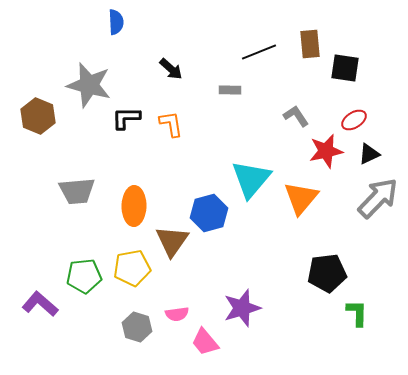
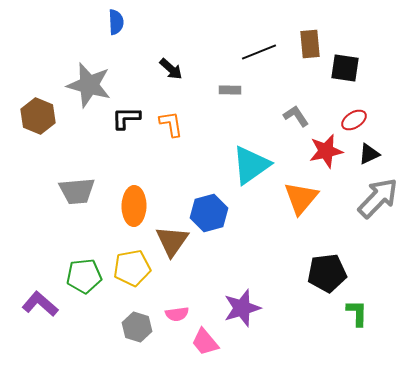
cyan triangle: moved 14 px up; rotated 15 degrees clockwise
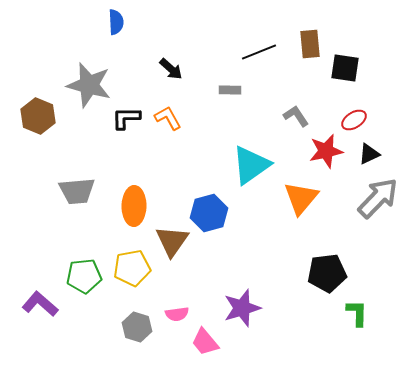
orange L-shape: moved 3 px left, 6 px up; rotated 20 degrees counterclockwise
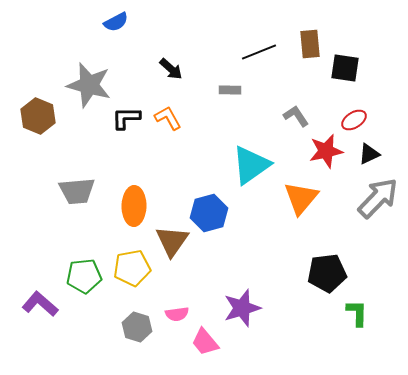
blue semicircle: rotated 65 degrees clockwise
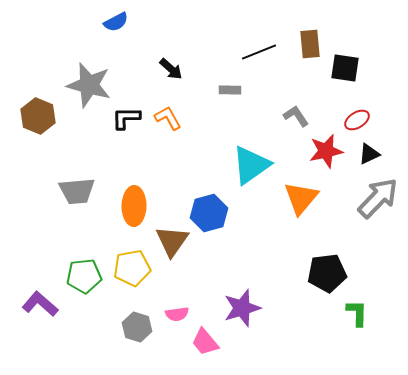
red ellipse: moved 3 px right
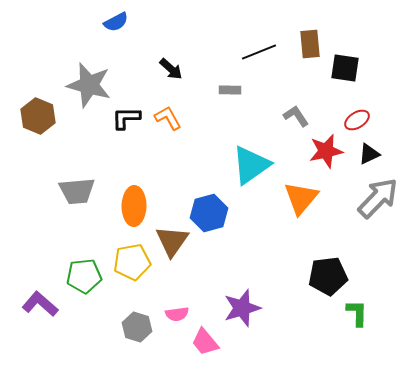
yellow pentagon: moved 6 px up
black pentagon: moved 1 px right, 3 px down
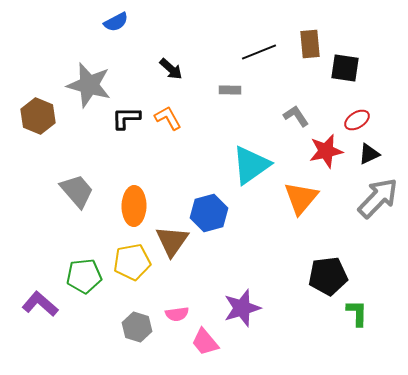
gray trapezoid: rotated 126 degrees counterclockwise
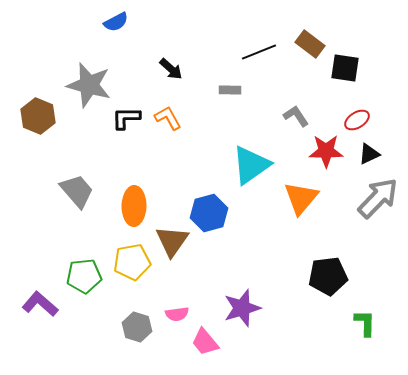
brown rectangle: rotated 48 degrees counterclockwise
red star: rotated 12 degrees clockwise
green L-shape: moved 8 px right, 10 px down
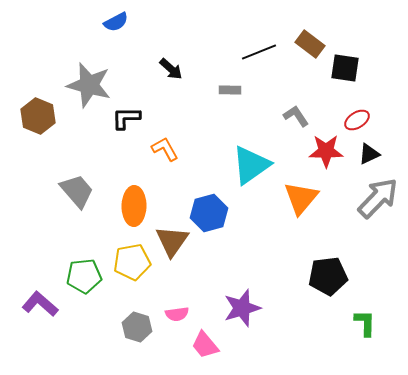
orange L-shape: moved 3 px left, 31 px down
pink trapezoid: moved 3 px down
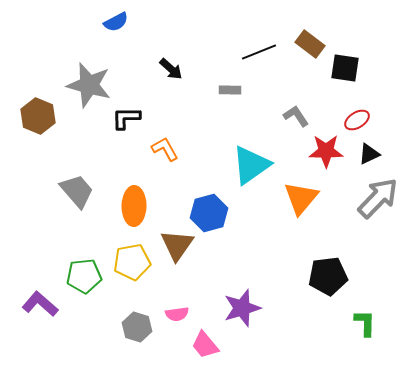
brown triangle: moved 5 px right, 4 px down
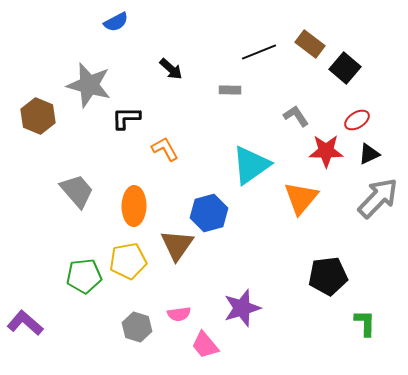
black square: rotated 32 degrees clockwise
yellow pentagon: moved 4 px left, 1 px up
purple L-shape: moved 15 px left, 19 px down
pink semicircle: moved 2 px right
